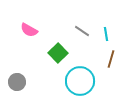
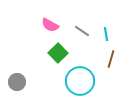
pink semicircle: moved 21 px right, 5 px up
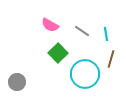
cyan circle: moved 5 px right, 7 px up
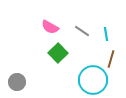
pink semicircle: moved 2 px down
cyan circle: moved 8 px right, 6 px down
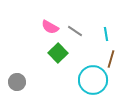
gray line: moved 7 px left
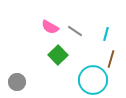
cyan line: rotated 24 degrees clockwise
green square: moved 2 px down
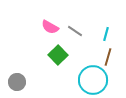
brown line: moved 3 px left, 2 px up
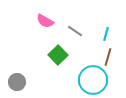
pink semicircle: moved 5 px left, 6 px up
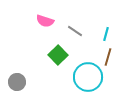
pink semicircle: rotated 12 degrees counterclockwise
cyan circle: moved 5 px left, 3 px up
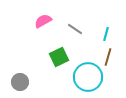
pink semicircle: moved 2 px left; rotated 132 degrees clockwise
gray line: moved 2 px up
green square: moved 1 px right, 2 px down; rotated 18 degrees clockwise
gray circle: moved 3 px right
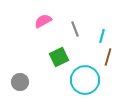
gray line: rotated 35 degrees clockwise
cyan line: moved 4 px left, 2 px down
cyan circle: moved 3 px left, 3 px down
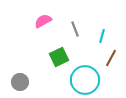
brown line: moved 3 px right, 1 px down; rotated 12 degrees clockwise
